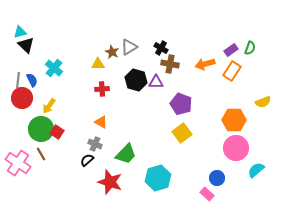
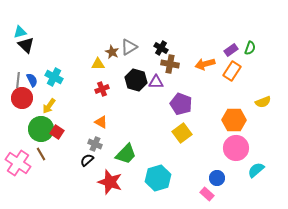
cyan cross: moved 9 px down; rotated 12 degrees counterclockwise
red cross: rotated 16 degrees counterclockwise
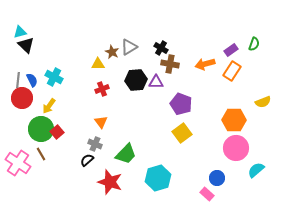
green semicircle: moved 4 px right, 4 px up
black hexagon: rotated 20 degrees counterclockwise
orange triangle: rotated 24 degrees clockwise
red square: rotated 16 degrees clockwise
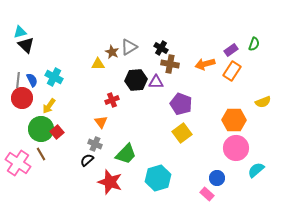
red cross: moved 10 px right, 11 px down
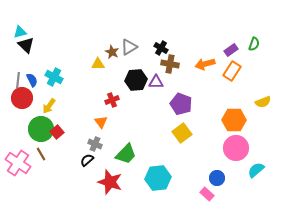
cyan hexagon: rotated 10 degrees clockwise
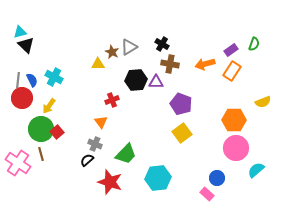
black cross: moved 1 px right, 4 px up
brown line: rotated 16 degrees clockwise
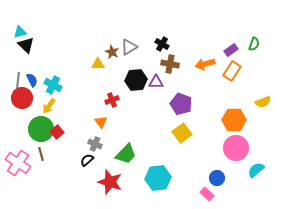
cyan cross: moved 1 px left, 8 px down
